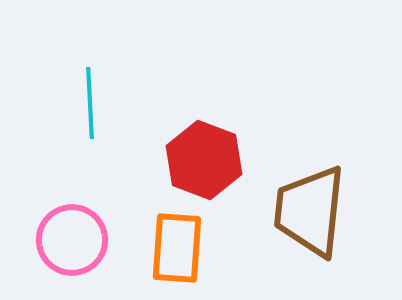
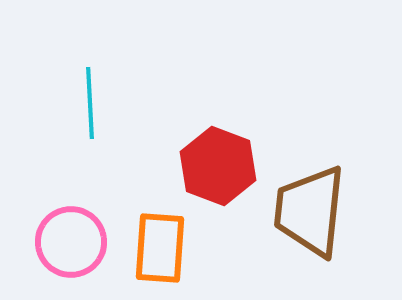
red hexagon: moved 14 px right, 6 px down
pink circle: moved 1 px left, 2 px down
orange rectangle: moved 17 px left
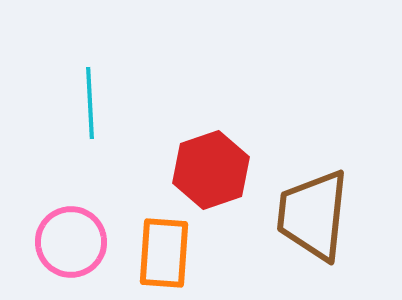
red hexagon: moved 7 px left, 4 px down; rotated 20 degrees clockwise
brown trapezoid: moved 3 px right, 4 px down
orange rectangle: moved 4 px right, 5 px down
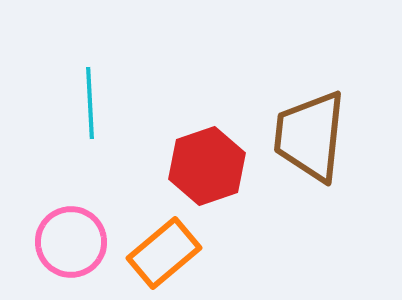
red hexagon: moved 4 px left, 4 px up
brown trapezoid: moved 3 px left, 79 px up
orange rectangle: rotated 46 degrees clockwise
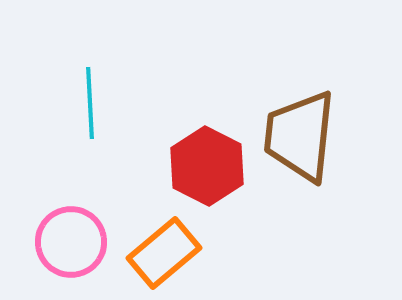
brown trapezoid: moved 10 px left
red hexagon: rotated 14 degrees counterclockwise
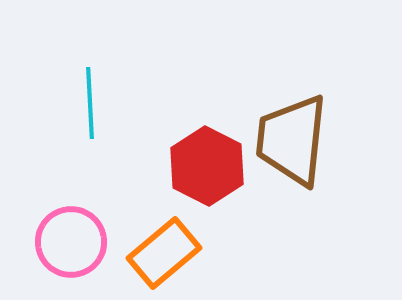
brown trapezoid: moved 8 px left, 4 px down
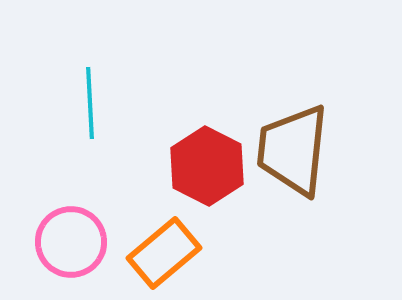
brown trapezoid: moved 1 px right, 10 px down
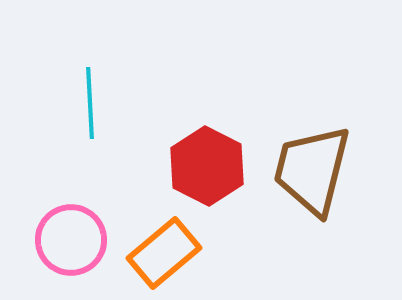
brown trapezoid: moved 19 px right, 20 px down; rotated 8 degrees clockwise
pink circle: moved 2 px up
